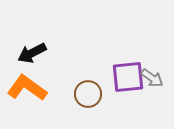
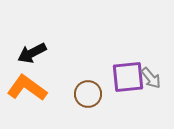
gray arrow: moved 1 px left; rotated 15 degrees clockwise
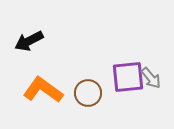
black arrow: moved 3 px left, 12 px up
orange L-shape: moved 16 px right, 2 px down
brown circle: moved 1 px up
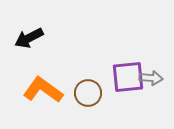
black arrow: moved 3 px up
gray arrow: rotated 45 degrees counterclockwise
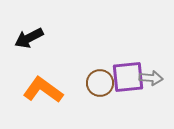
brown circle: moved 12 px right, 10 px up
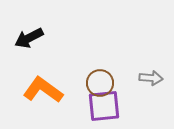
purple square: moved 24 px left, 29 px down
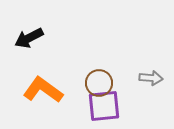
brown circle: moved 1 px left
